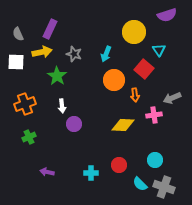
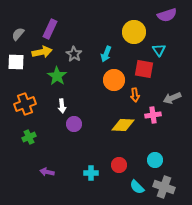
gray semicircle: rotated 64 degrees clockwise
gray star: rotated 14 degrees clockwise
red square: rotated 30 degrees counterclockwise
pink cross: moved 1 px left
cyan semicircle: moved 3 px left, 3 px down
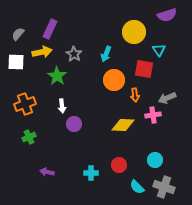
gray arrow: moved 5 px left
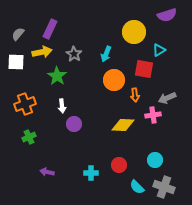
cyan triangle: rotated 32 degrees clockwise
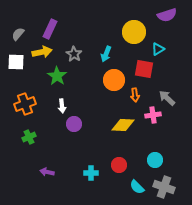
cyan triangle: moved 1 px left, 1 px up
gray arrow: rotated 66 degrees clockwise
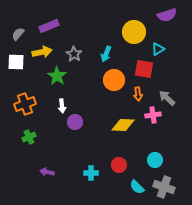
purple rectangle: moved 1 px left, 3 px up; rotated 42 degrees clockwise
orange arrow: moved 3 px right, 1 px up
purple circle: moved 1 px right, 2 px up
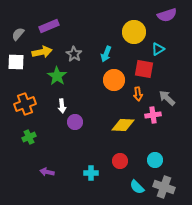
red circle: moved 1 px right, 4 px up
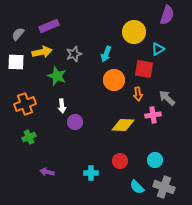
purple semicircle: rotated 54 degrees counterclockwise
gray star: rotated 21 degrees clockwise
green star: rotated 12 degrees counterclockwise
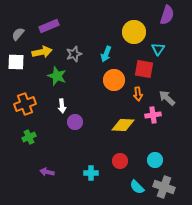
cyan triangle: rotated 24 degrees counterclockwise
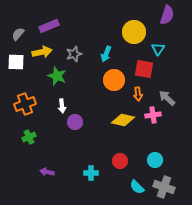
yellow diamond: moved 5 px up; rotated 10 degrees clockwise
